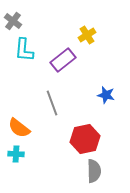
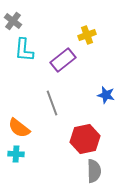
yellow cross: rotated 12 degrees clockwise
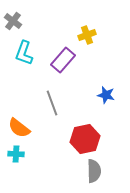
cyan L-shape: moved 3 px down; rotated 15 degrees clockwise
purple rectangle: rotated 10 degrees counterclockwise
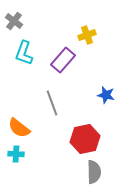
gray cross: moved 1 px right
gray semicircle: moved 1 px down
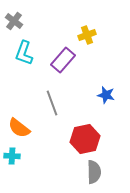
cyan cross: moved 4 px left, 2 px down
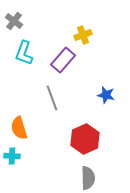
yellow cross: moved 4 px left
gray line: moved 5 px up
orange semicircle: rotated 35 degrees clockwise
red hexagon: rotated 12 degrees counterclockwise
gray semicircle: moved 6 px left, 6 px down
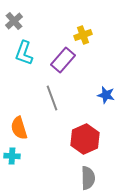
gray cross: rotated 12 degrees clockwise
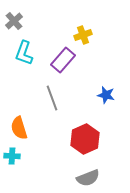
gray semicircle: rotated 70 degrees clockwise
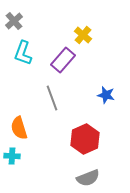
yellow cross: rotated 30 degrees counterclockwise
cyan L-shape: moved 1 px left
